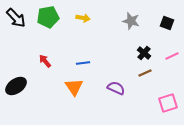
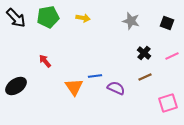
blue line: moved 12 px right, 13 px down
brown line: moved 4 px down
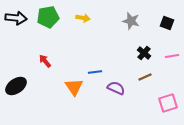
black arrow: rotated 40 degrees counterclockwise
pink line: rotated 16 degrees clockwise
blue line: moved 4 px up
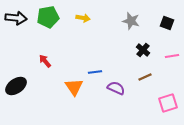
black cross: moved 1 px left, 3 px up
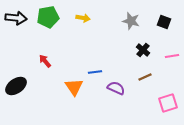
black square: moved 3 px left, 1 px up
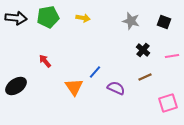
blue line: rotated 40 degrees counterclockwise
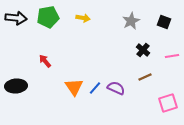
gray star: rotated 30 degrees clockwise
blue line: moved 16 px down
black ellipse: rotated 30 degrees clockwise
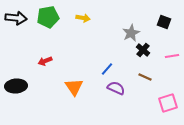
gray star: moved 12 px down
red arrow: rotated 72 degrees counterclockwise
brown line: rotated 48 degrees clockwise
blue line: moved 12 px right, 19 px up
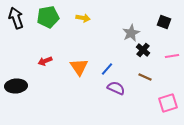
black arrow: rotated 115 degrees counterclockwise
orange triangle: moved 5 px right, 20 px up
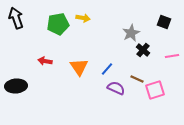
green pentagon: moved 10 px right, 7 px down
red arrow: rotated 32 degrees clockwise
brown line: moved 8 px left, 2 px down
pink square: moved 13 px left, 13 px up
